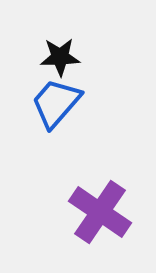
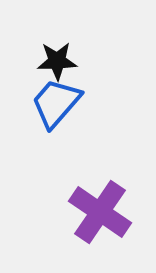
black star: moved 3 px left, 4 px down
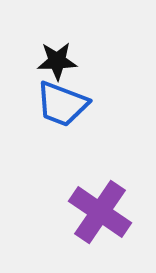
blue trapezoid: moved 6 px right, 1 px down; rotated 110 degrees counterclockwise
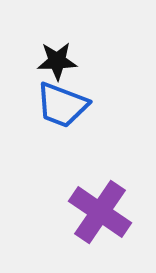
blue trapezoid: moved 1 px down
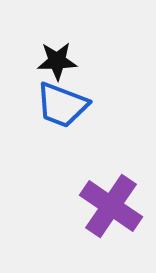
purple cross: moved 11 px right, 6 px up
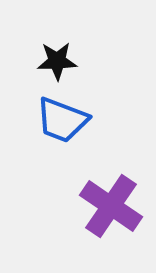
blue trapezoid: moved 15 px down
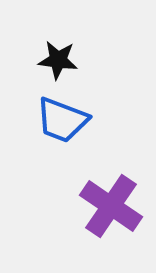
black star: moved 1 px right, 1 px up; rotated 9 degrees clockwise
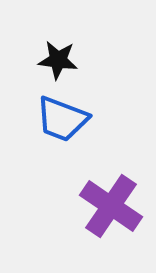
blue trapezoid: moved 1 px up
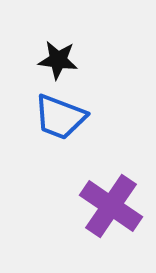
blue trapezoid: moved 2 px left, 2 px up
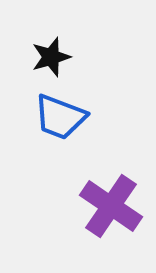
black star: moved 7 px left, 3 px up; rotated 24 degrees counterclockwise
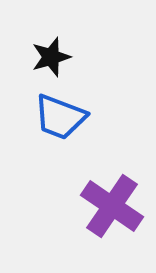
purple cross: moved 1 px right
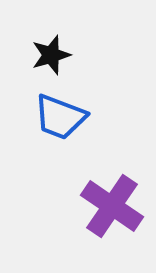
black star: moved 2 px up
